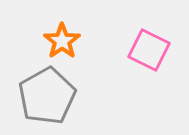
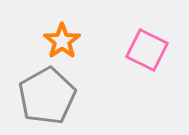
pink square: moved 2 px left
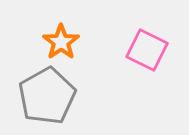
orange star: moved 1 px left, 1 px down
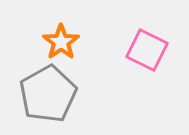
gray pentagon: moved 1 px right, 2 px up
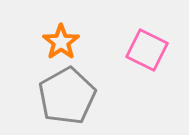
gray pentagon: moved 19 px right, 2 px down
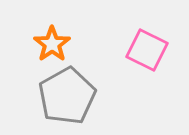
orange star: moved 9 px left, 2 px down
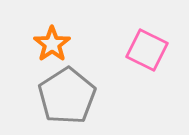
gray pentagon: rotated 4 degrees counterclockwise
